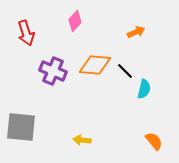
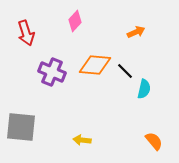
purple cross: moved 1 px left, 1 px down
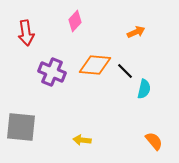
red arrow: rotated 10 degrees clockwise
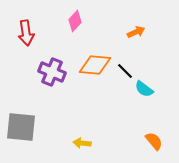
cyan semicircle: rotated 114 degrees clockwise
yellow arrow: moved 3 px down
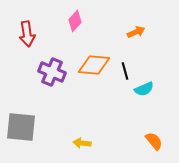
red arrow: moved 1 px right, 1 px down
orange diamond: moved 1 px left
black line: rotated 30 degrees clockwise
cyan semicircle: rotated 60 degrees counterclockwise
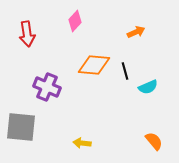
purple cross: moved 5 px left, 15 px down
cyan semicircle: moved 4 px right, 2 px up
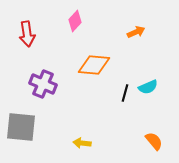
black line: moved 22 px down; rotated 30 degrees clockwise
purple cross: moved 4 px left, 3 px up
